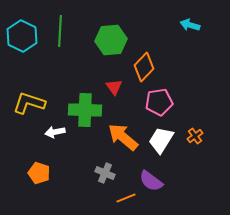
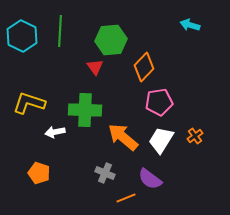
red triangle: moved 19 px left, 20 px up
purple semicircle: moved 1 px left, 2 px up
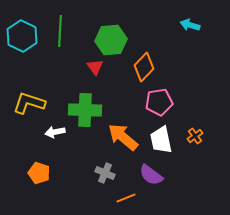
white trapezoid: rotated 44 degrees counterclockwise
purple semicircle: moved 1 px right, 4 px up
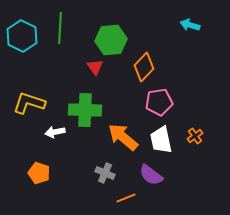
green line: moved 3 px up
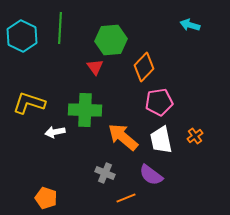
orange pentagon: moved 7 px right, 25 px down
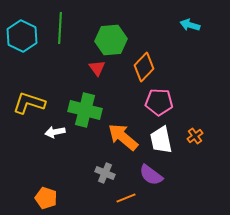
red triangle: moved 2 px right, 1 px down
pink pentagon: rotated 12 degrees clockwise
green cross: rotated 12 degrees clockwise
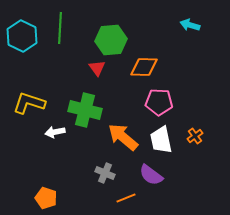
orange diamond: rotated 48 degrees clockwise
